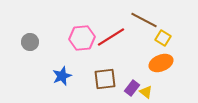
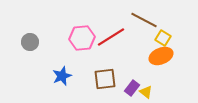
orange ellipse: moved 7 px up
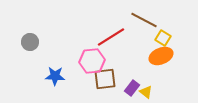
pink hexagon: moved 10 px right, 23 px down
blue star: moved 7 px left; rotated 24 degrees clockwise
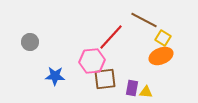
red line: rotated 16 degrees counterclockwise
purple rectangle: rotated 28 degrees counterclockwise
yellow triangle: rotated 32 degrees counterclockwise
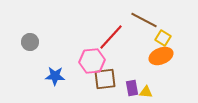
purple rectangle: rotated 21 degrees counterclockwise
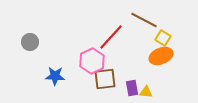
pink hexagon: rotated 20 degrees counterclockwise
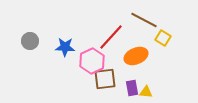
gray circle: moved 1 px up
orange ellipse: moved 25 px left
blue star: moved 10 px right, 29 px up
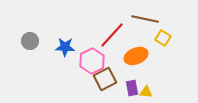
brown line: moved 1 px right, 1 px up; rotated 16 degrees counterclockwise
red line: moved 1 px right, 2 px up
brown square: rotated 20 degrees counterclockwise
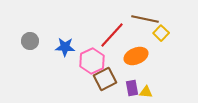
yellow square: moved 2 px left, 5 px up; rotated 14 degrees clockwise
